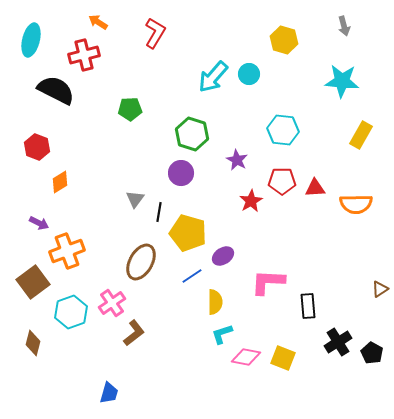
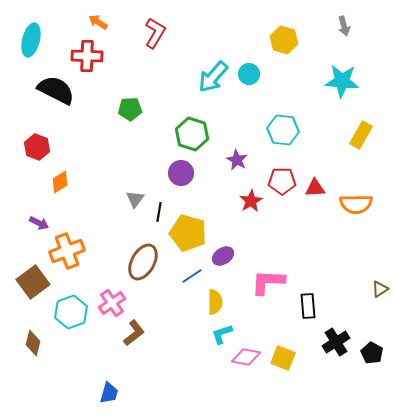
red cross at (84, 55): moved 3 px right, 1 px down; rotated 16 degrees clockwise
brown ellipse at (141, 262): moved 2 px right
black cross at (338, 342): moved 2 px left
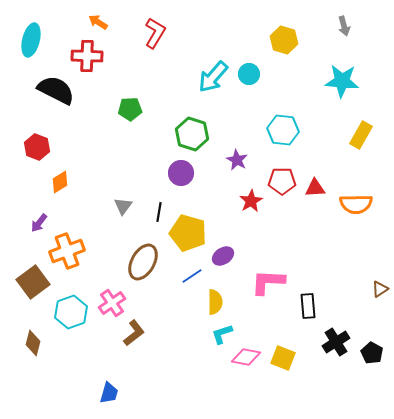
gray triangle at (135, 199): moved 12 px left, 7 px down
purple arrow at (39, 223): rotated 102 degrees clockwise
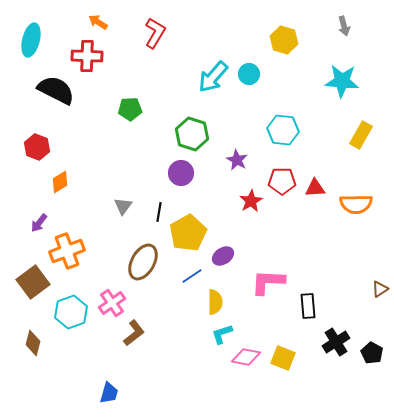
yellow pentagon at (188, 233): rotated 27 degrees clockwise
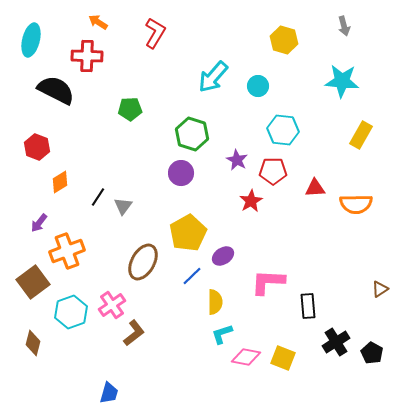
cyan circle at (249, 74): moved 9 px right, 12 px down
red pentagon at (282, 181): moved 9 px left, 10 px up
black line at (159, 212): moved 61 px left, 15 px up; rotated 24 degrees clockwise
blue line at (192, 276): rotated 10 degrees counterclockwise
pink cross at (112, 303): moved 2 px down
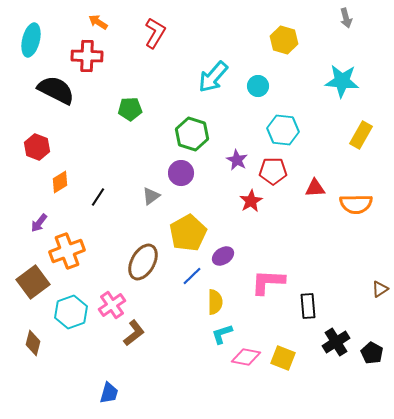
gray arrow at (344, 26): moved 2 px right, 8 px up
gray triangle at (123, 206): moved 28 px right, 10 px up; rotated 18 degrees clockwise
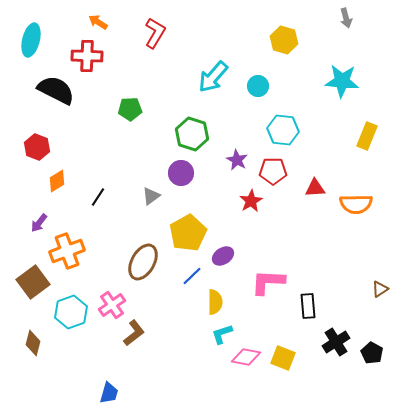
yellow rectangle at (361, 135): moved 6 px right, 1 px down; rotated 8 degrees counterclockwise
orange diamond at (60, 182): moved 3 px left, 1 px up
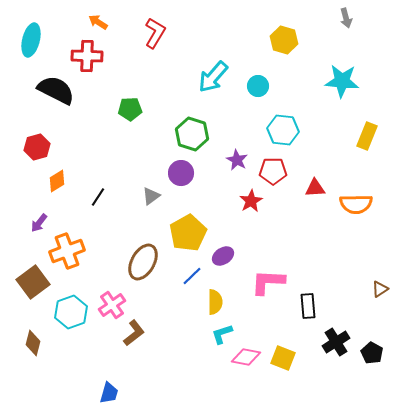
red hexagon at (37, 147): rotated 25 degrees clockwise
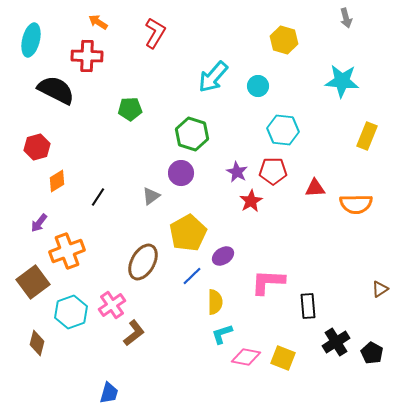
purple star at (237, 160): moved 12 px down
brown diamond at (33, 343): moved 4 px right
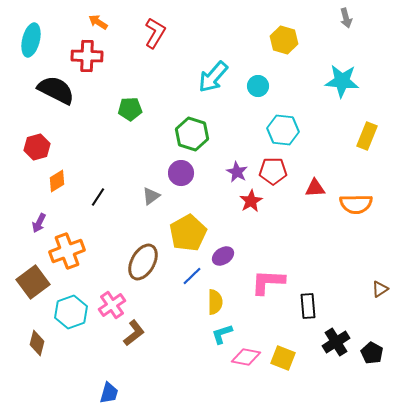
purple arrow at (39, 223): rotated 12 degrees counterclockwise
